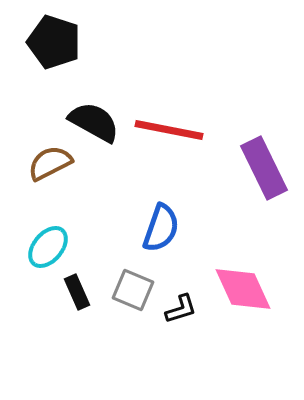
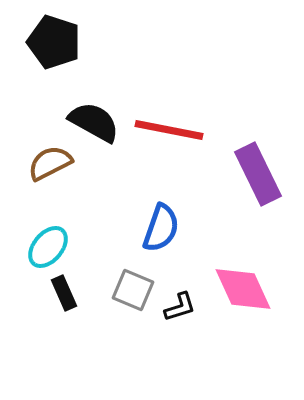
purple rectangle: moved 6 px left, 6 px down
black rectangle: moved 13 px left, 1 px down
black L-shape: moved 1 px left, 2 px up
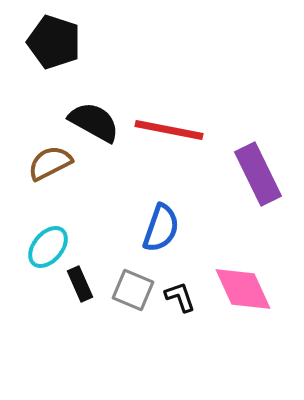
black rectangle: moved 16 px right, 9 px up
black L-shape: moved 10 px up; rotated 92 degrees counterclockwise
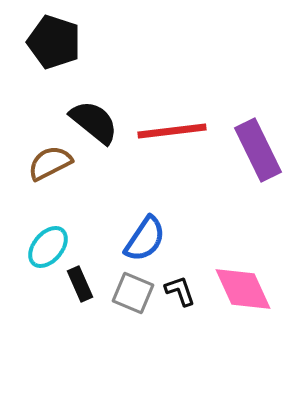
black semicircle: rotated 10 degrees clockwise
red line: moved 3 px right, 1 px down; rotated 18 degrees counterclockwise
purple rectangle: moved 24 px up
blue semicircle: moved 16 px left, 11 px down; rotated 15 degrees clockwise
gray square: moved 3 px down
black L-shape: moved 6 px up
